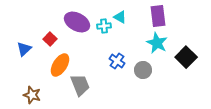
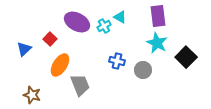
cyan cross: rotated 24 degrees counterclockwise
blue cross: rotated 21 degrees counterclockwise
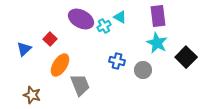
purple ellipse: moved 4 px right, 3 px up
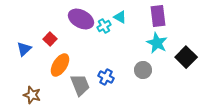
blue cross: moved 11 px left, 16 px down; rotated 14 degrees clockwise
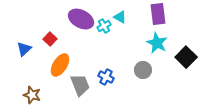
purple rectangle: moved 2 px up
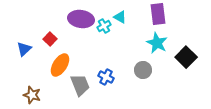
purple ellipse: rotated 20 degrees counterclockwise
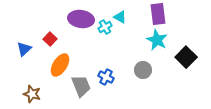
cyan cross: moved 1 px right, 1 px down
cyan star: moved 3 px up
gray trapezoid: moved 1 px right, 1 px down
brown star: moved 1 px up
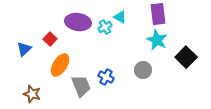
purple ellipse: moved 3 px left, 3 px down
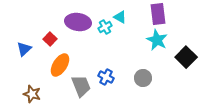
gray circle: moved 8 px down
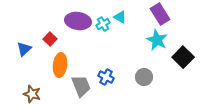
purple rectangle: moved 2 px right; rotated 25 degrees counterclockwise
purple ellipse: moved 1 px up
cyan cross: moved 2 px left, 3 px up
black square: moved 3 px left
orange ellipse: rotated 25 degrees counterclockwise
gray circle: moved 1 px right, 1 px up
